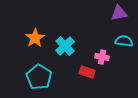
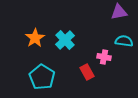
purple triangle: moved 1 px up
cyan cross: moved 6 px up
pink cross: moved 2 px right
red rectangle: rotated 42 degrees clockwise
cyan pentagon: moved 3 px right
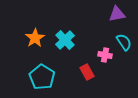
purple triangle: moved 2 px left, 2 px down
cyan semicircle: moved 1 px down; rotated 48 degrees clockwise
pink cross: moved 1 px right, 2 px up
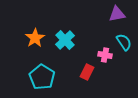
red rectangle: rotated 56 degrees clockwise
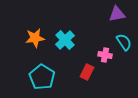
orange star: rotated 24 degrees clockwise
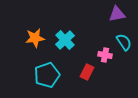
cyan pentagon: moved 5 px right, 2 px up; rotated 20 degrees clockwise
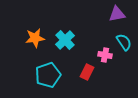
cyan pentagon: moved 1 px right
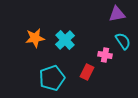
cyan semicircle: moved 1 px left, 1 px up
cyan pentagon: moved 4 px right, 3 px down
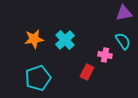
purple triangle: moved 7 px right, 1 px up
orange star: moved 1 px left, 1 px down
cyan pentagon: moved 14 px left
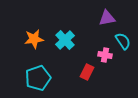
purple triangle: moved 17 px left, 5 px down
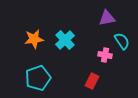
cyan semicircle: moved 1 px left
red rectangle: moved 5 px right, 9 px down
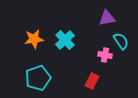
cyan semicircle: moved 1 px left
